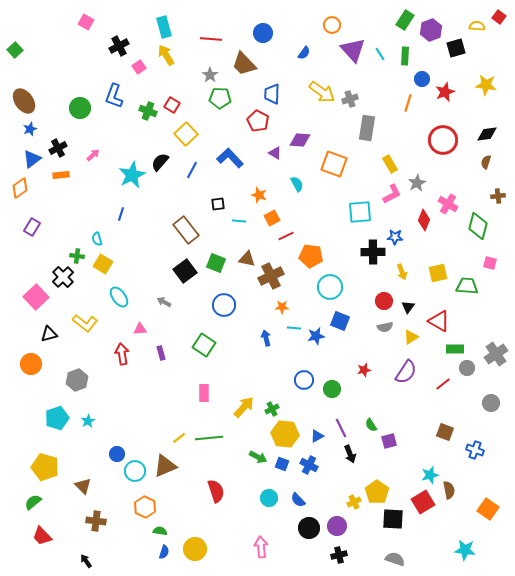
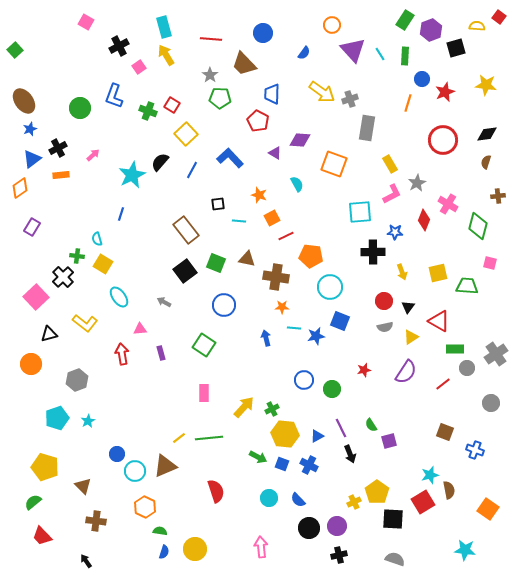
blue star at (395, 237): moved 5 px up
brown cross at (271, 276): moved 5 px right, 1 px down; rotated 35 degrees clockwise
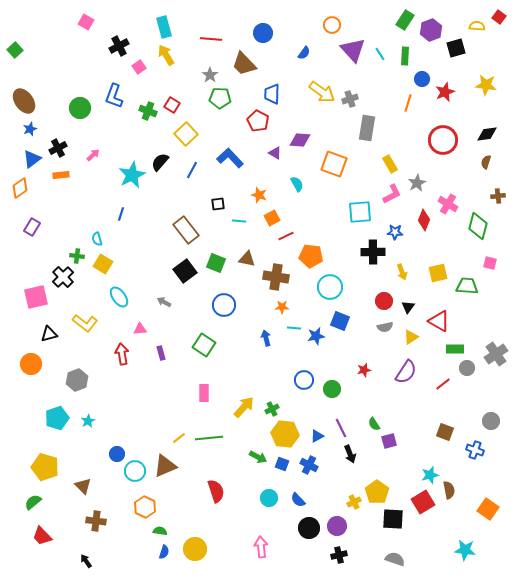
pink square at (36, 297): rotated 30 degrees clockwise
gray circle at (491, 403): moved 18 px down
green semicircle at (371, 425): moved 3 px right, 1 px up
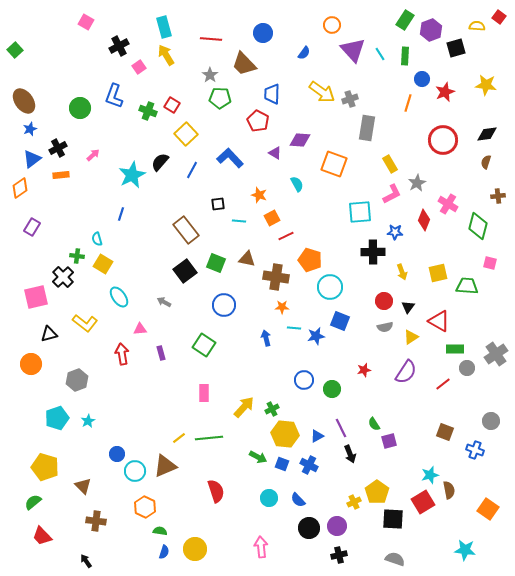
orange pentagon at (311, 256): moved 1 px left, 4 px down; rotated 10 degrees clockwise
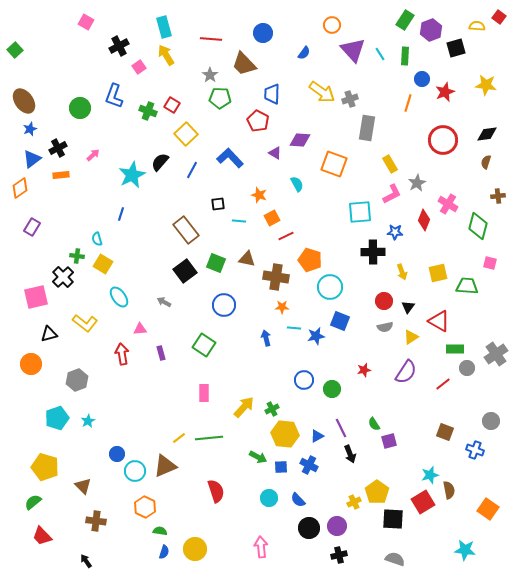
blue square at (282, 464): moved 1 px left, 3 px down; rotated 24 degrees counterclockwise
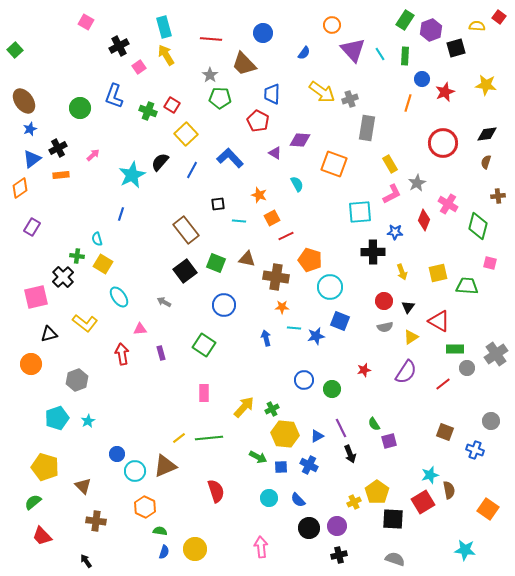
red circle at (443, 140): moved 3 px down
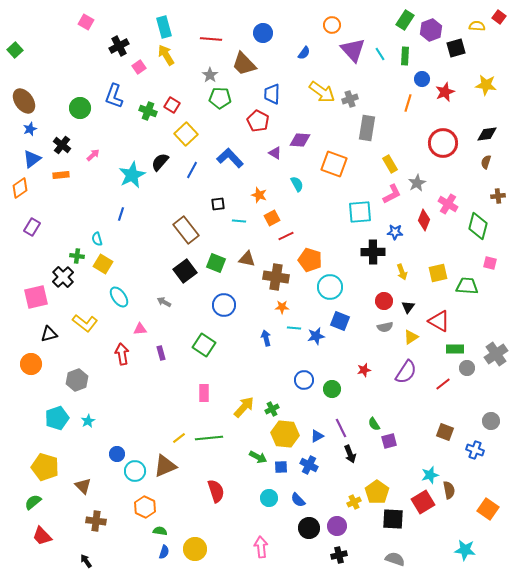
black cross at (58, 148): moved 4 px right, 3 px up; rotated 24 degrees counterclockwise
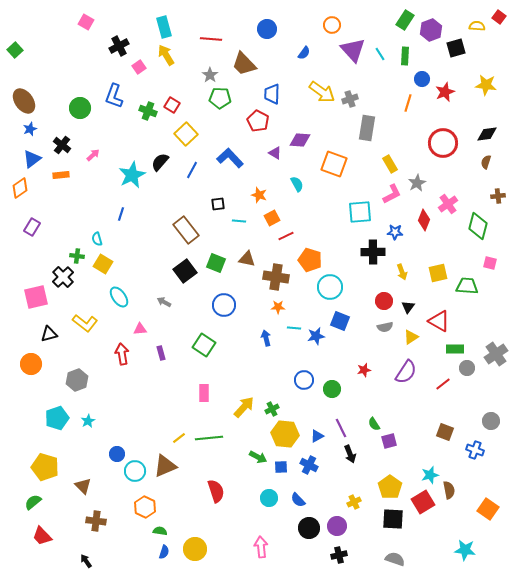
blue circle at (263, 33): moved 4 px right, 4 px up
pink cross at (448, 204): rotated 24 degrees clockwise
orange star at (282, 307): moved 4 px left
yellow pentagon at (377, 492): moved 13 px right, 5 px up
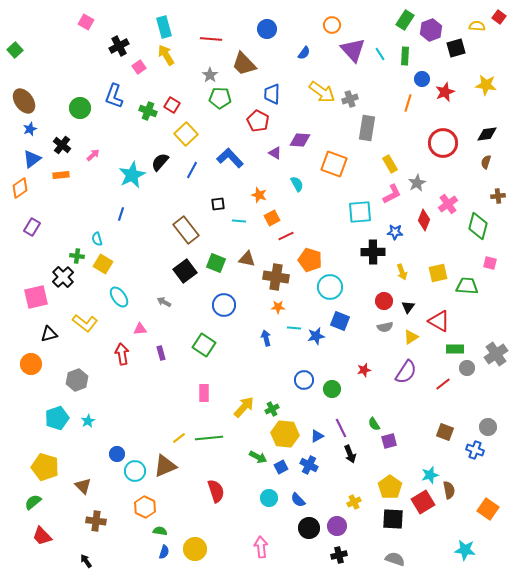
gray circle at (491, 421): moved 3 px left, 6 px down
blue square at (281, 467): rotated 24 degrees counterclockwise
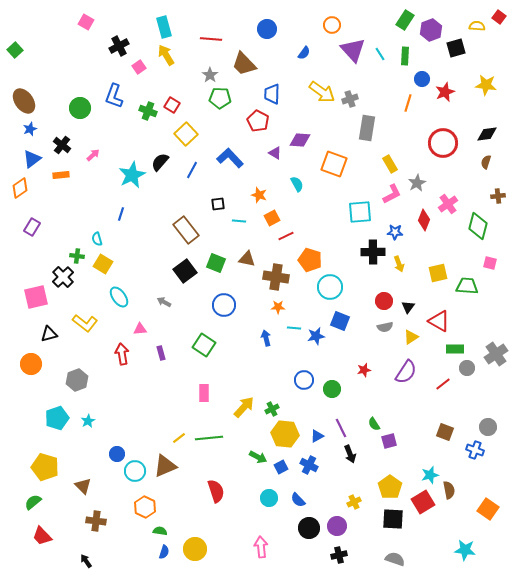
yellow arrow at (402, 272): moved 3 px left, 8 px up
